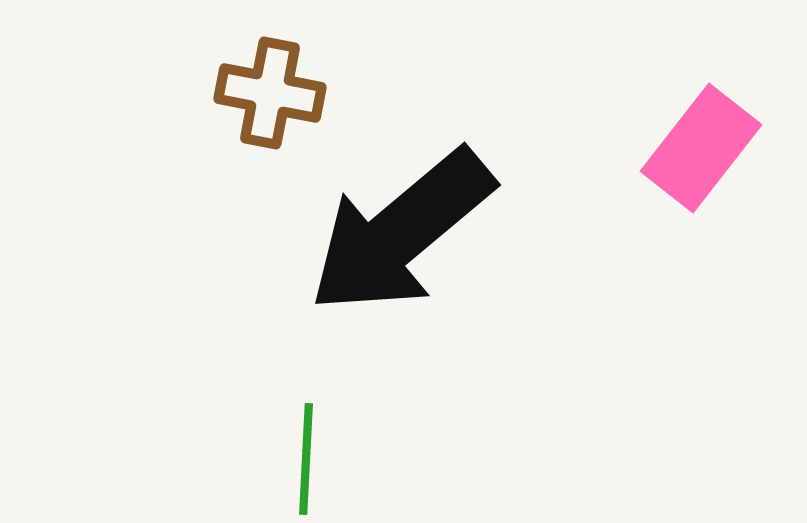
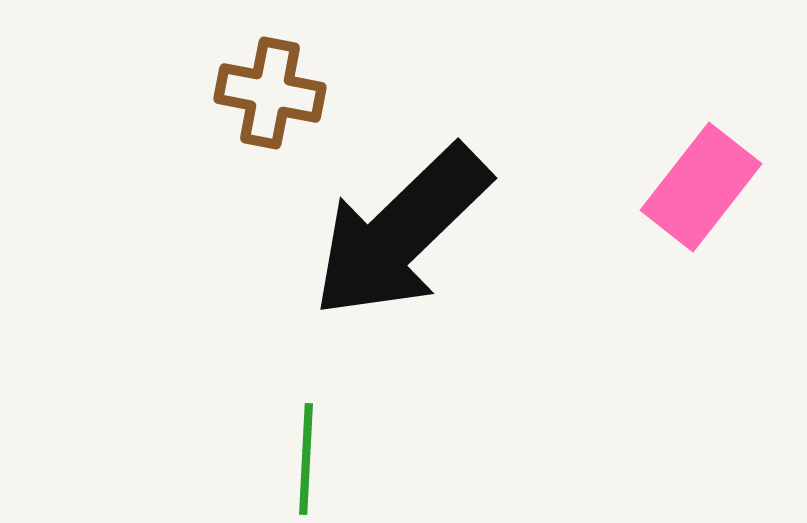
pink rectangle: moved 39 px down
black arrow: rotated 4 degrees counterclockwise
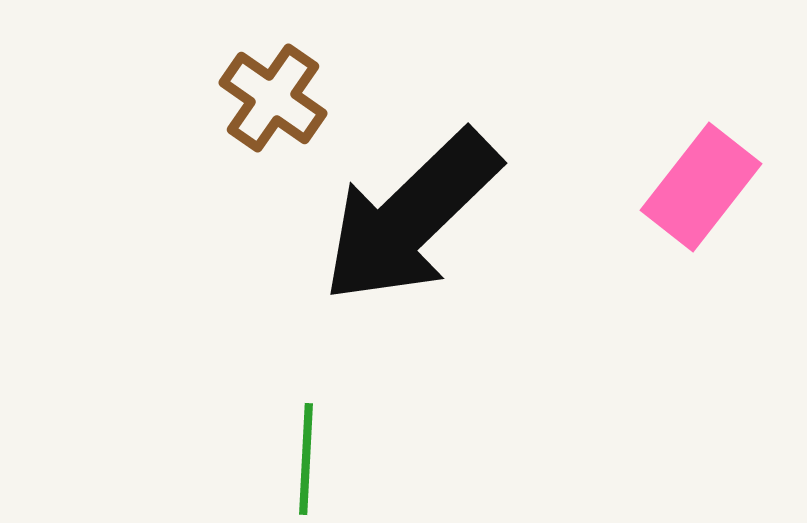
brown cross: moved 3 px right, 5 px down; rotated 24 degrees clockwise
black arrow: moved 10 px right, 15 px up
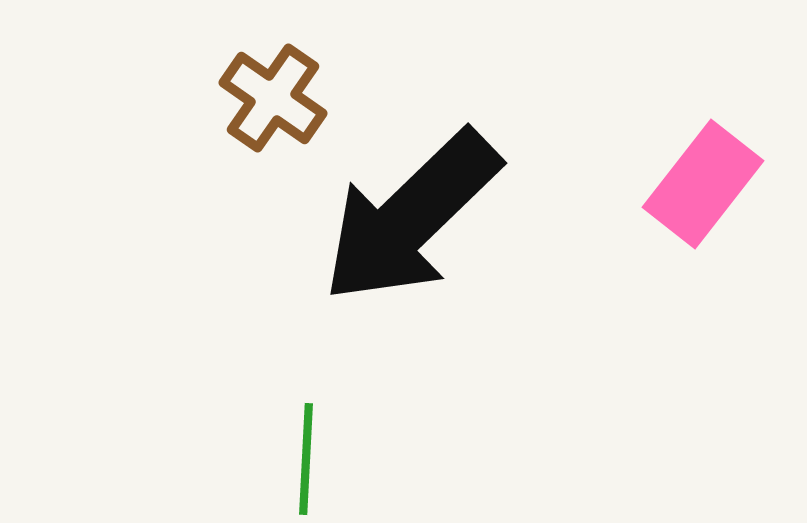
pink rectangle: moved 2 px right, 3 px up
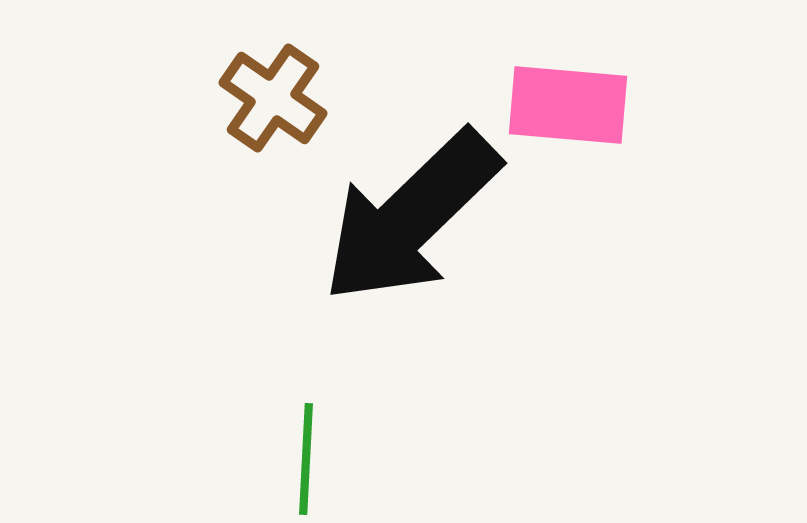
pink rectangle: moved 135 px left, 79 px up; rotated 57 degrees clockwise
